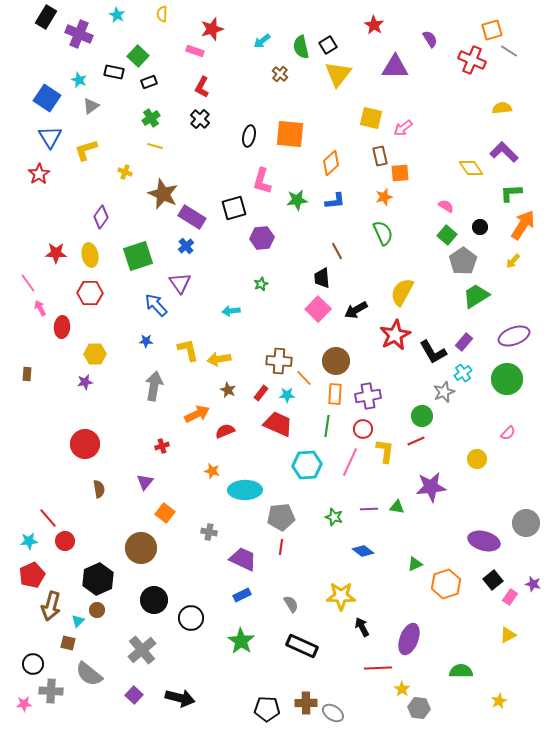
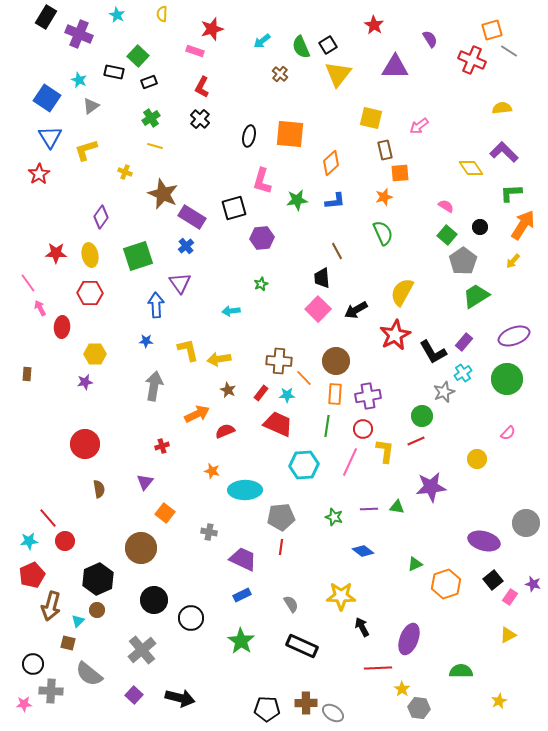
green semicircle at (301, 47): rotated 10 degrees counterclockwise
pink arrow at (403, 128): moved 16 px right, 2 px up
brown rectangle at (380, 156): moved 5 px right, 6 px up
blue arrow at (156, 305): rotated 40 degrees clockwise
cyan hexagon at (307, 465): moved 3 px left
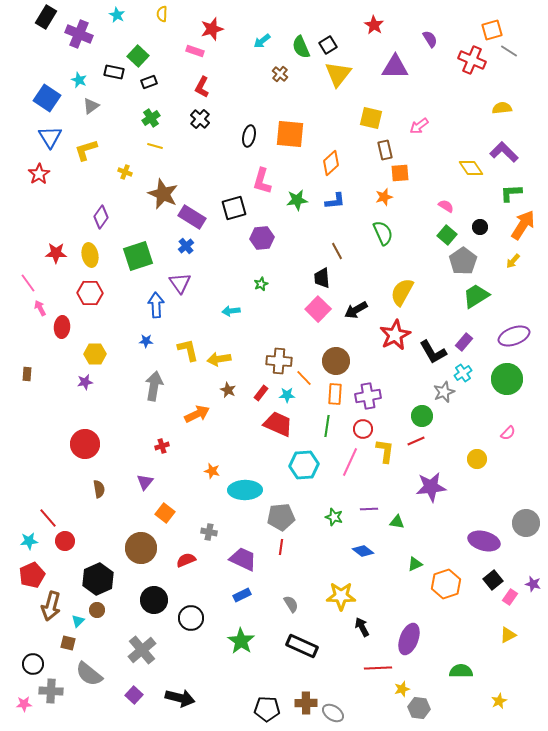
red semicircle at (225, 431): moved 39 px left, 129 px down
green triangle at (397, 507): moved 15 px down
yellow star at (402, 689): rotated 21 degrees clockwise
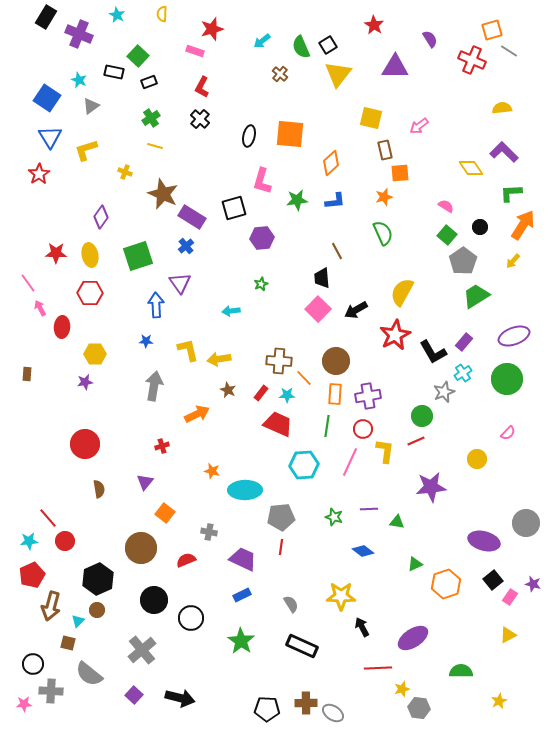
purple ellipse at (409, 639): moved 4 px right, 1 px up; rotated 36 degrees clockwise
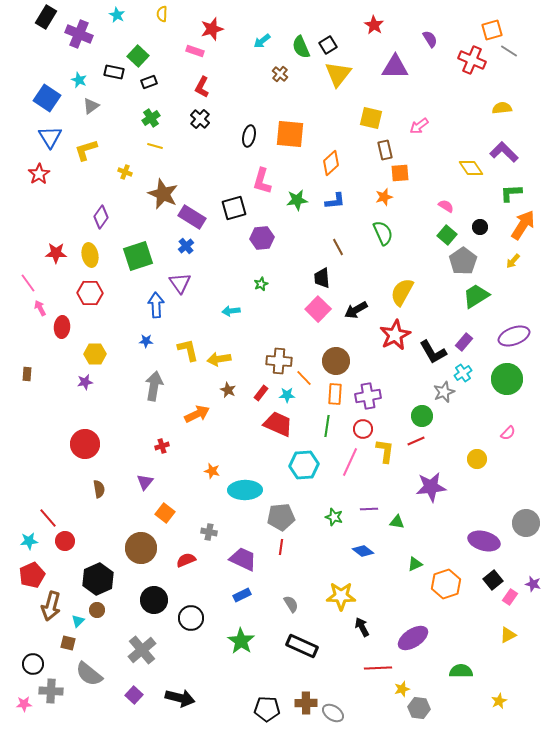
brown line at (337, 251): moved 1 px right, 4 px up
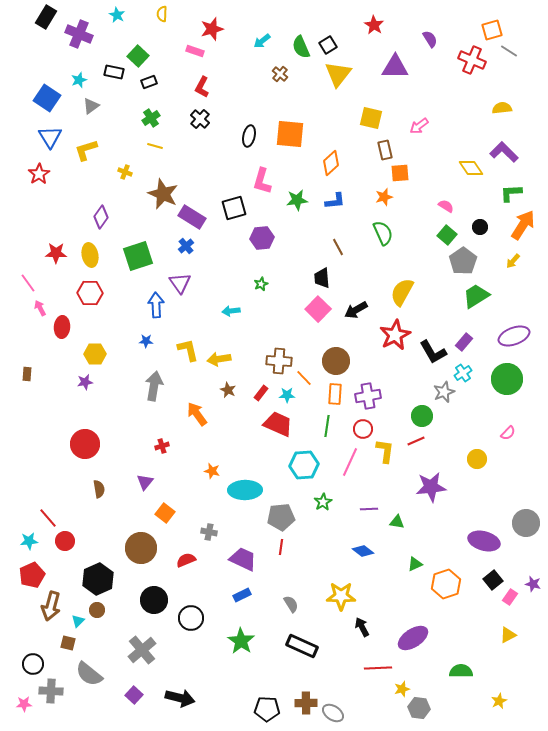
cyan star at (79, 80): rotated 28 degrees clockwise
orange arrow at (197, 414): rotated 100 degrees counterclockwise
green star at (334, 517): moved 11 px left, 15 px up; rotated 24 degrees clockwise
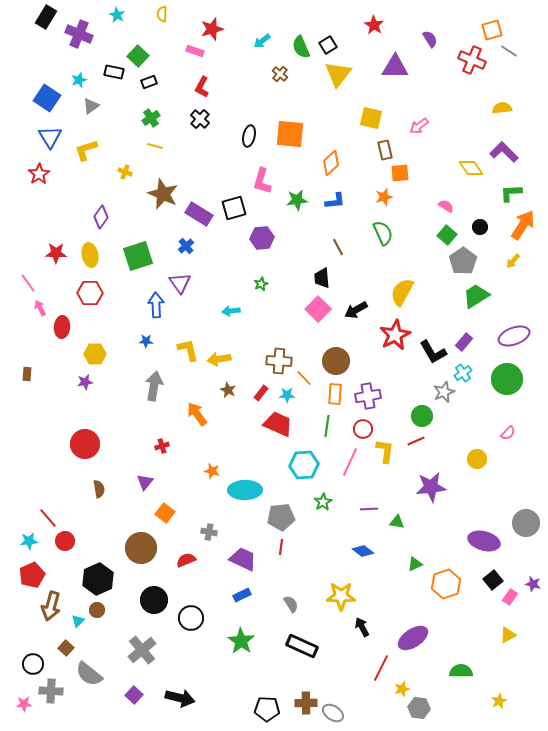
purple rectangle at (192, 217): moved 7 px right, 3 px up
brown square at (68, 643): moved 2 px left, 5 px down; rotated 28 degrees clockwise
red line at (378, 668): moved 3 px right; rotated 60 degrees counterclockwise
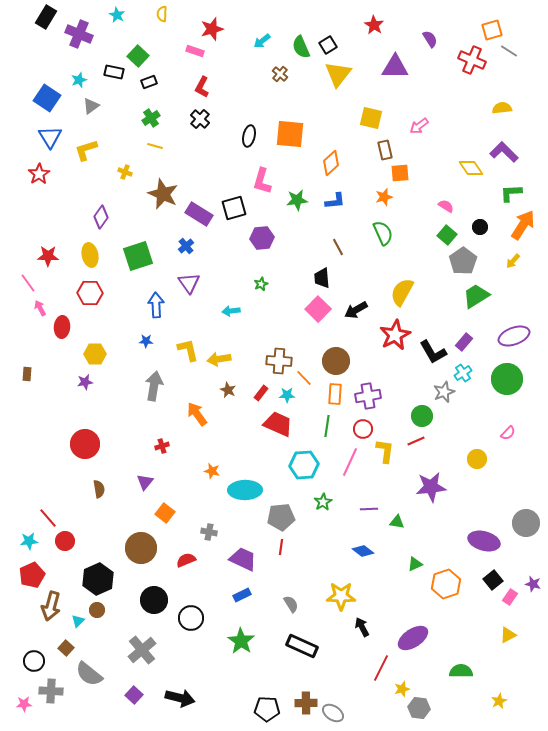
red star at (56, 253): moved 8 px left, 3 px down
purple triangle at (180, 283): moved 9 px right
black circle at (33, 664): moved 1 px right, 3 px up
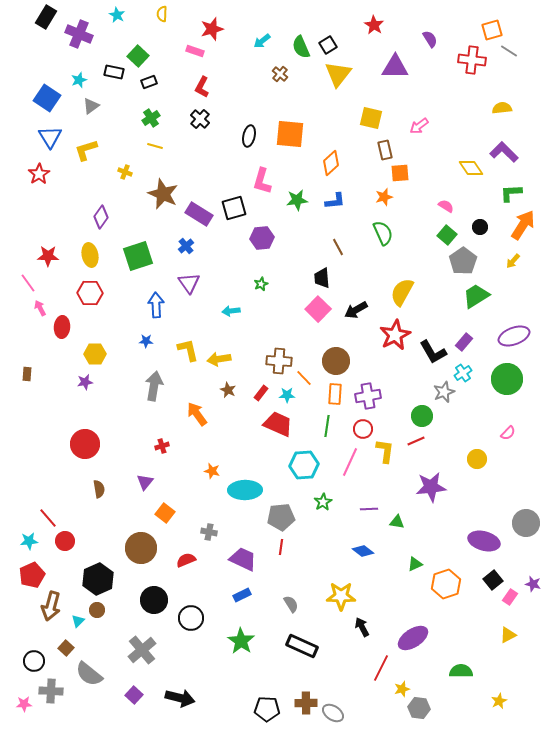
red cross at (472, 60): rotated 16 degrees counterclockwise
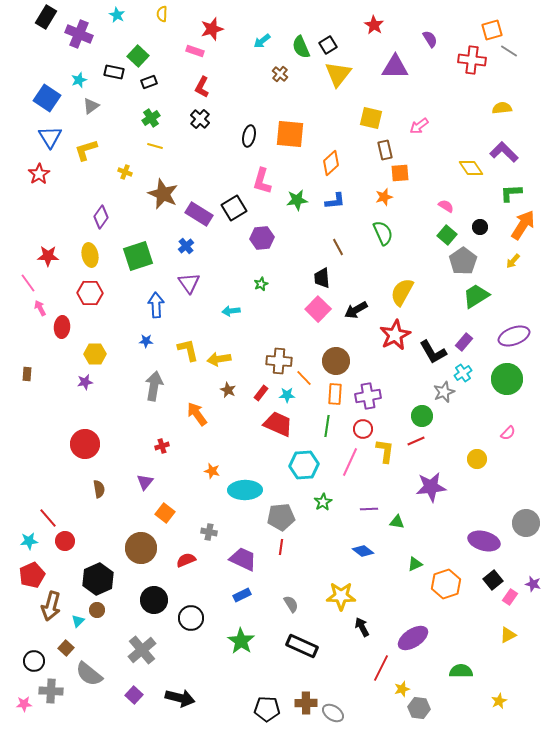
black square at (234, 208): rotated 15 degrees counterclockwise
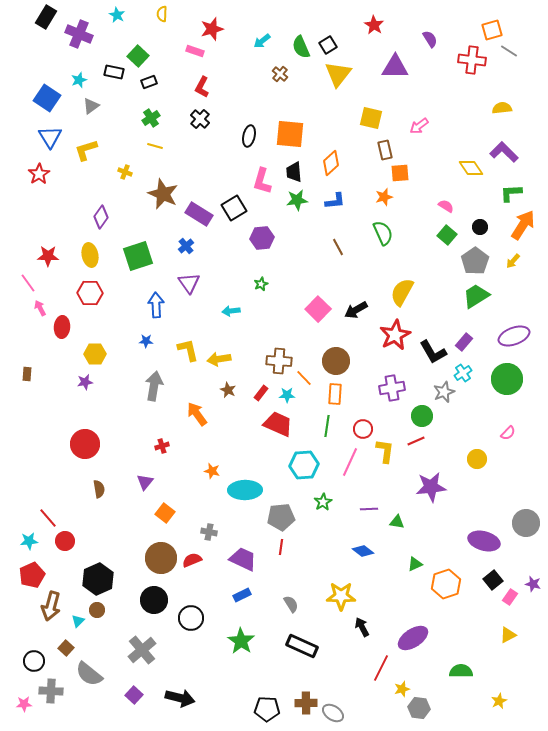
gray pentagon at (463, 261): moved 12 px right
black trapezoid at (322, 278): moved 28 px left, 106 px up
purple cross at (368, 396): moved 24 px right, 8 px up
brown circle at (141, 548): moved 20 px right, 10 px down
red semicircle at (186, 560): moved 6 px right
